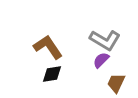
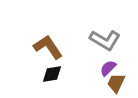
purple semicircle: moved 7 px right, 8 px down
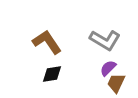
brown L-shape: moved 1 px left, 5 px up
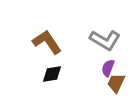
purple semicircle: rotated 24 degrees counterclockwise
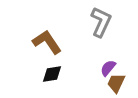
gray L-shape: moved 4 px left, 18 px up; rotated 96 degrees counterclockwise
purple semicircle: rotated 18 degrees clockwise
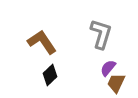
gray L-shape: moved 12 px down; rotated 8 degrees counterclockwise
brown L-shape: moved 5 px left
black diamond: moved 2 px left, 1 px down; rotated 35 degrees counterclockwise
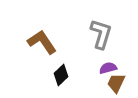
purple semicircle: rotated 36 degrees clockwise
black diamond: moved 11 px right
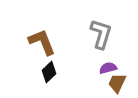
brown L-shape: rotated 12 degrees clockwise
black diamond: moved 12 px left, 3 px up
brown trapezoid: moved 1 px right
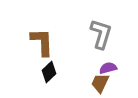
brown L-shape: rotated 20 degrees clockwise
brown trapezoid: moved 17 px left
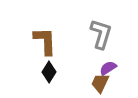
brown L-shape: moved 3 px right, 1 px up
purple semicircle: rotated 18 degrees counterclockwise
black diamond: rotated 15 degrees counterclockwise
